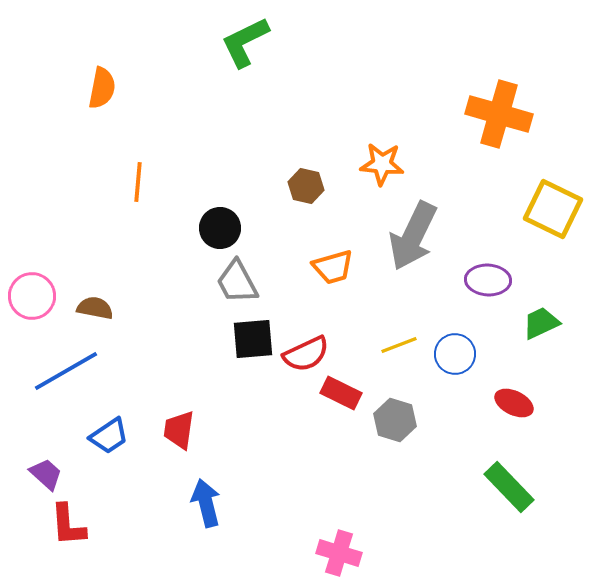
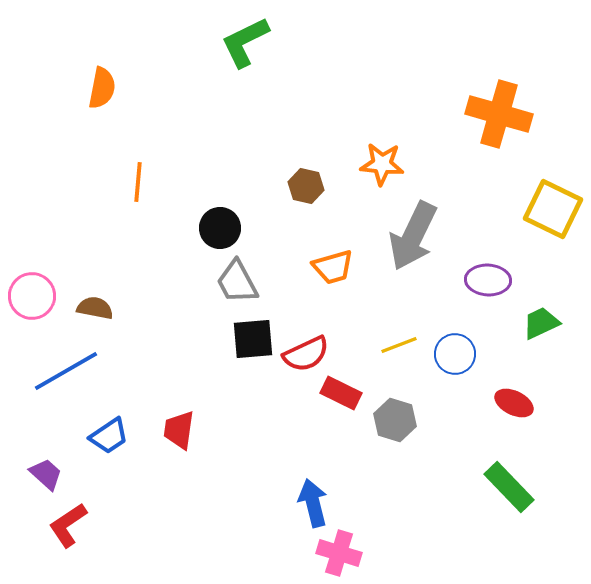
blue arrow: moved 107 px right
red L-shape: rotated 60 degrees clockwise
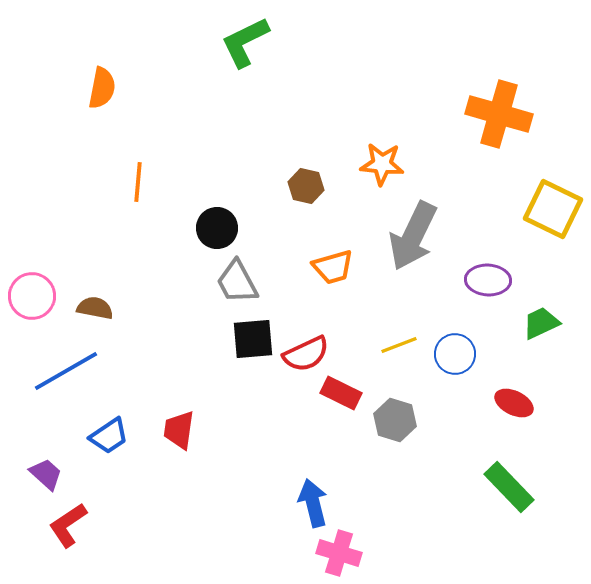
black circle: moved 3 px left
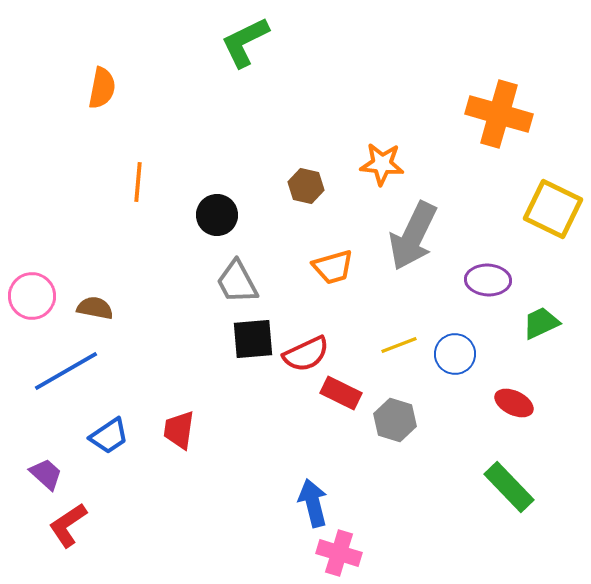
black circle: moved 13 px up
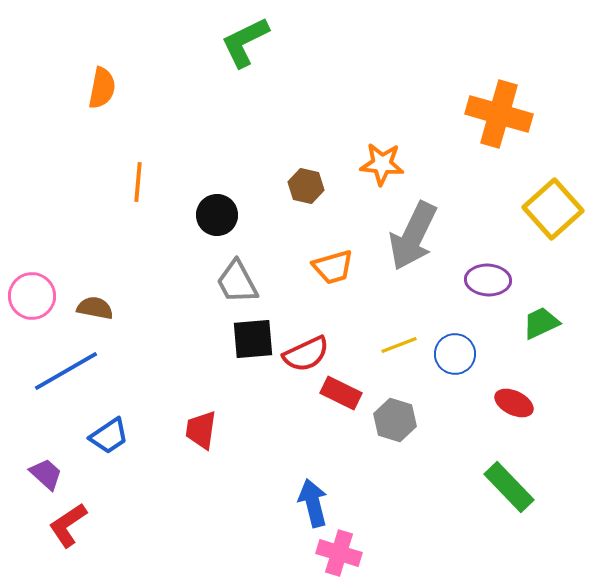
yellow square: rotated 22 degrees clockwise
red trapezoid: moved 22 px right
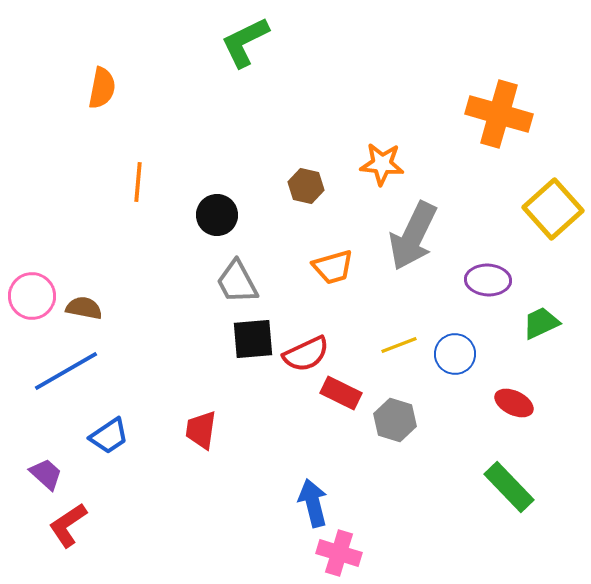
brown semicircle: moved 11 px left
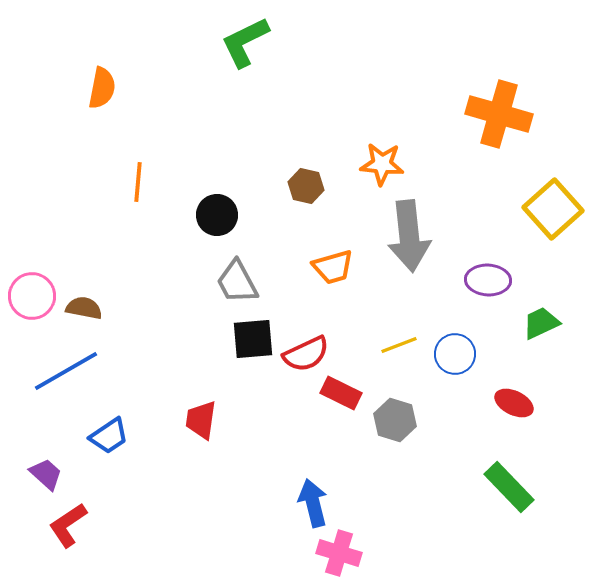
gray arrow: moved 4 px left; rotated 32 degrees counterclockwise
red trapezoid: moved 10 px up
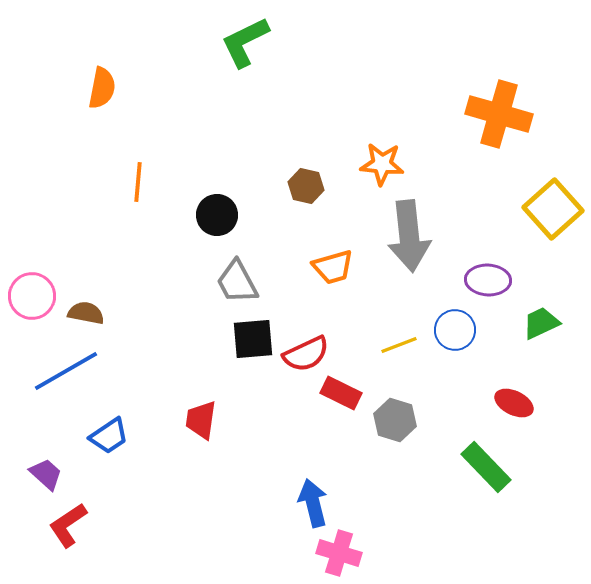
brown semicircle: moved 2 px right, 5 px down
blue circle: moved 24 px up
green rectangle: moved 23 px left, 20 px up
